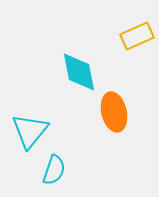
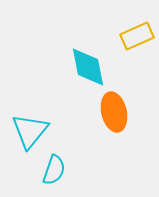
cyan diamond: moved 9 px right, 5 px up
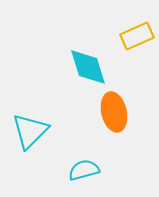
cyan diamond: rotated 6 degrees counterclockwise
cyan triangle: rotated 6 degrees clockwise
cyan semicircle: moved 30 px right; rotated 124 degrees counterclockwise
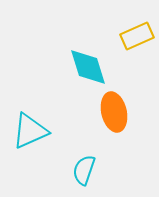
cyan triangle: rotated 21 degrees clockwise
cyan semicircle: rotated 56 degrees counterclockwise
